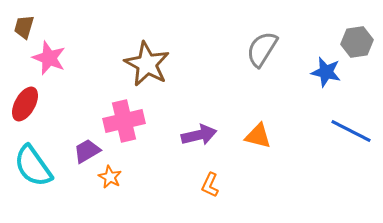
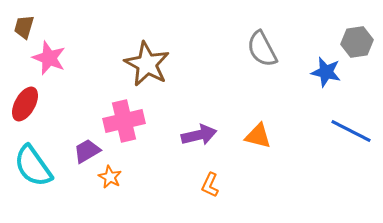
gray semicircle: rotated 60 degrees counterclockwise
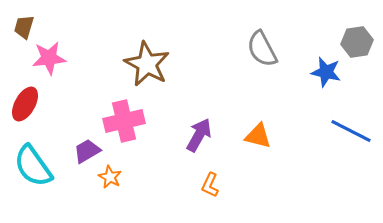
pink star: rotated 28 degrees counterclockwise
purple arrow: rotated 48 degrees counterclockwise
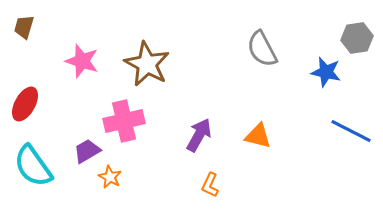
gray hexagon: moved 4 px up
pink star: moved 33 px right, 3 px down; rotated 24 degrees clockwise
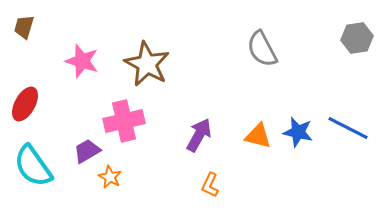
blue star: moved 28 px left, 60 px down
blue line: moved 3 px left, 3 px up
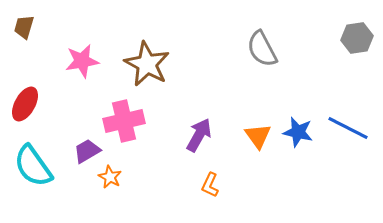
pink star: rotated 28 degrees counterclockwise
orange triangle: rotated 40 degrees clockwise
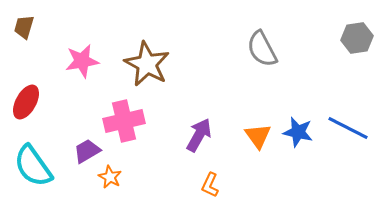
red ellipse: moved 1 px right, 2 px up
